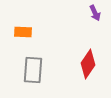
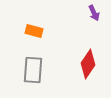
purple arrow: moved 1 px left
orange rectangle: moved 11 px right, 1 px up; rotated 12 degrees clockwise
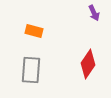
gray rectangle: moved 2 px left
